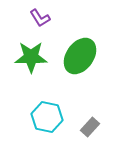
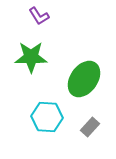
purple L-shape: moved 1 px left, 2 px up
green ellipse: moved 4 px right, 23 px down
cyan hexagon: rotated 8 degrees counterclockwise
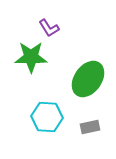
purple L-shape: moved 10 px right, 12 px down
green ellipse: moved 4 px right
gray rectangle: rotated 36 degrees clockwise
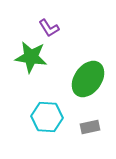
green star: rotated 8 degrees clockwise
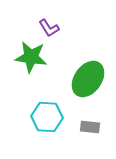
gray rectangle: rotated 18 degrees clockwise
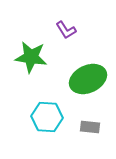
purple L-shape: moved 17 px right, 2 px down
green ellipse: rotated 30 degrees clockwise
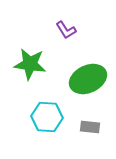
green star: moved 1 px left, 7 px down
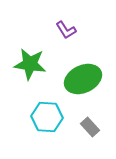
green ellipse: moved 5 px left
gray rectangle: rotated 42 degrees clockwise
